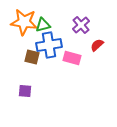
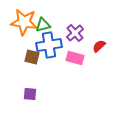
purple cross: moved 6 px left, 8 px down
red semicircle: moved 2 px right, 1 px down
pink rectangle: moved 3 px right
purple square: moved 5 px right, 3 px down
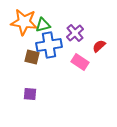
pink rectangle: moved 5 px right, 4 px down; rotated 18 degrees clockwise
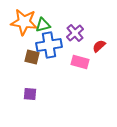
pink rectangle: rotated 18 degrees counterclockwise
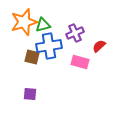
orange star: rotated 24 degrees counterclockwise
purple cross: rotated 18 degrees clockwise
blue cross: moved 1 px down
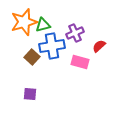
blue cross: moved 3 px right
brown square: rotated 28 degrees clockwise
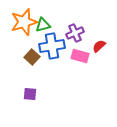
pink rectangle: moved 6 px up
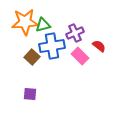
orange star: moved 1 px right; rotated 12 degrees clockwise
red semicircle: rotated 80 degrees clockwise
pink rectangle: rotated 30 degrees clockwise
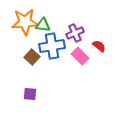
green triangle: rotated 21 degrees clockwise
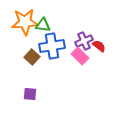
purple cross: moved 9 px right, 8 px down
